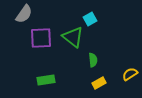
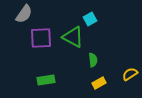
green triangle: rotated 10 degrees counterclockwise
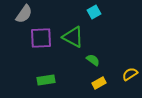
cyan square: moved 4 px right, 7 px up
green semicircle: rotated 48 degrees counterclockwise
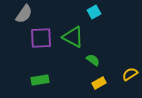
green rectangle: moved 6 px left
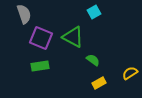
gray semicircle: rotated 54 degrees counterclockwise
purple square: rotated 25 degrees clockwise
yellow semicircle: moved 1 px up
green rectangle: moved 14 px up
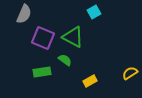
gray semicircle: rotated 42 degrees clockwise
purple square: moved 2 px right
green semicircle: moved 28 px left
green rectangle: moved 2 px right, 6 px down
yellow rectangle: moved 9 px left, 2 px up
